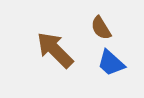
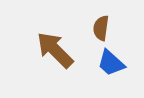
brown semicircle: rotated 40 degrees clockwise
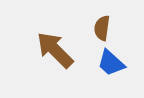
brown semicircle: moved 1 px right
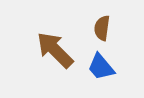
blue trapezoid: moved 10 px left, 4 px down; rotated 8 degrees clockwise
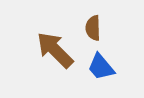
brown semicircle: moved 9 px left; rotated 10 degrees counterclockwise
